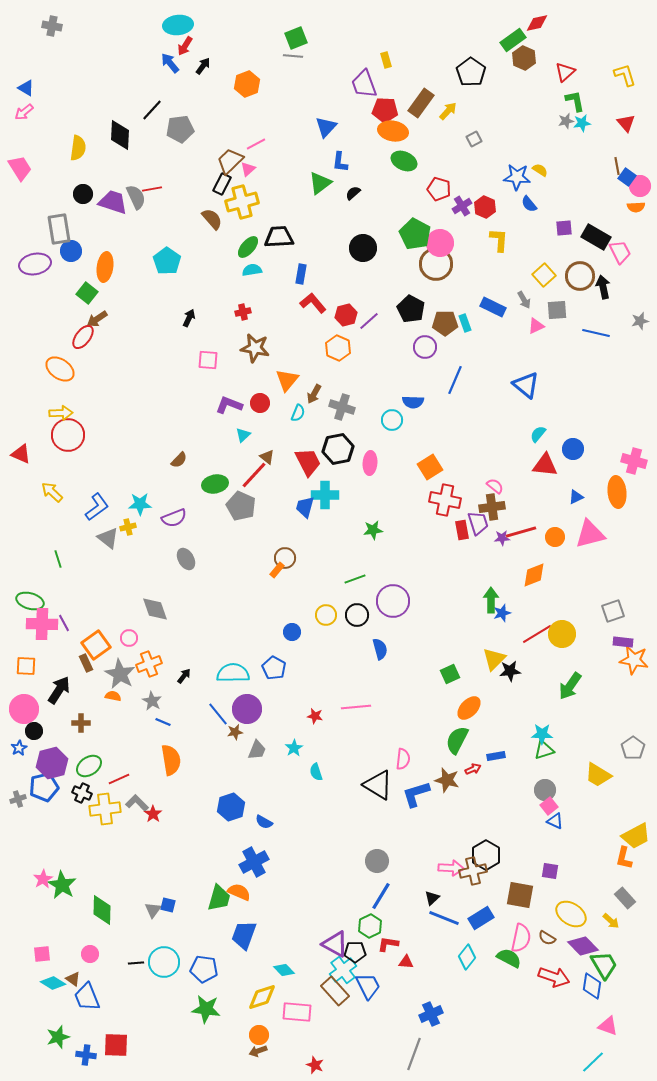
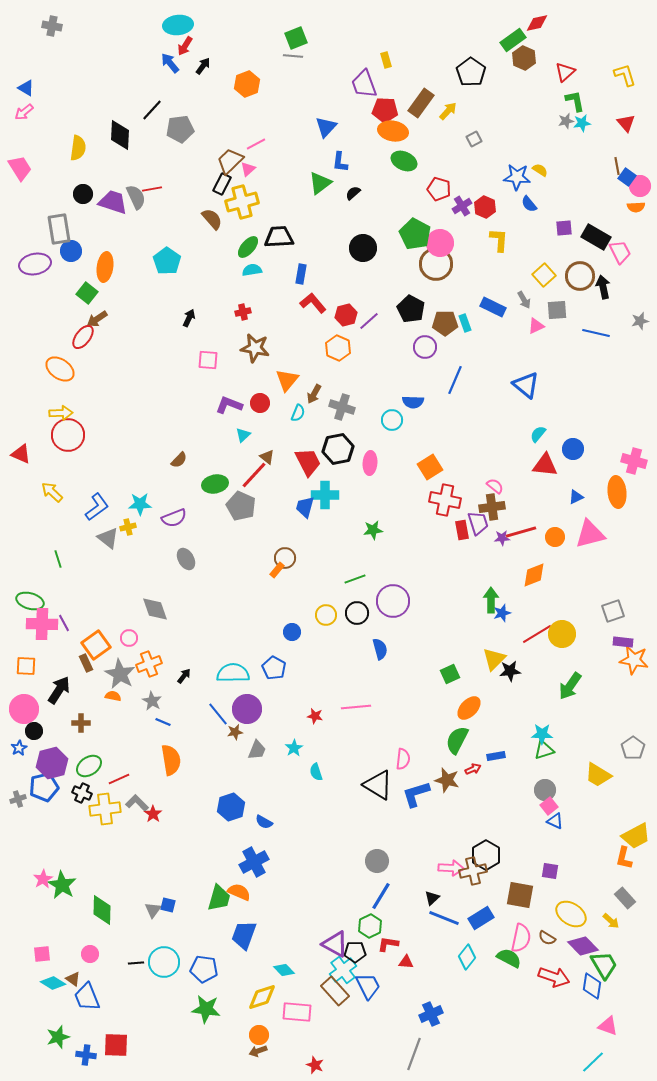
black circle at (357, 615): moved 2 px up
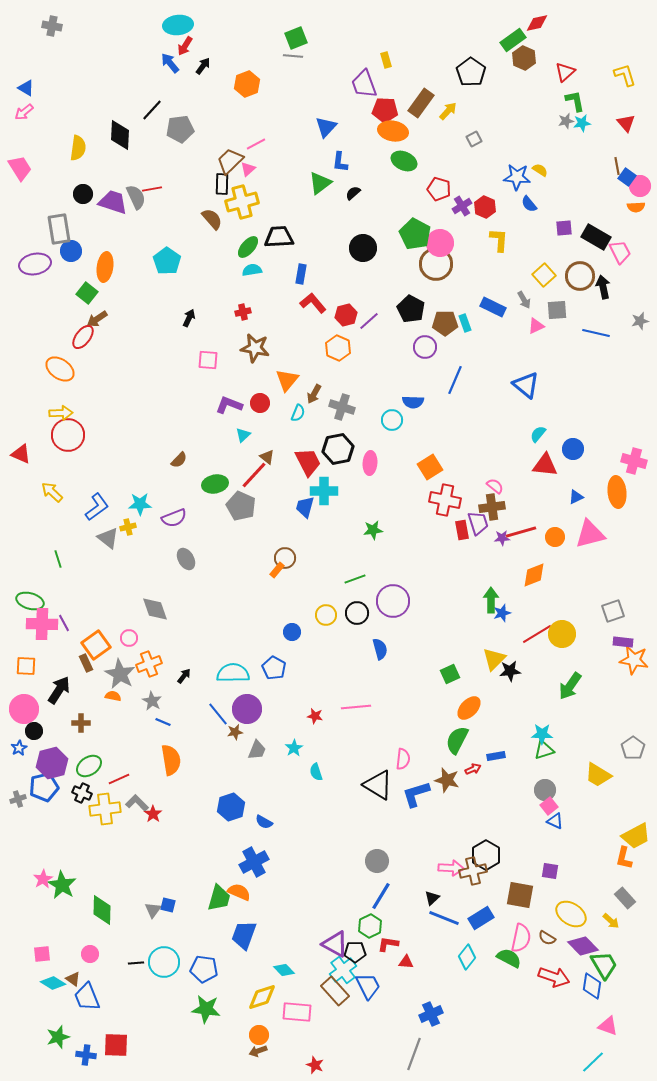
black rectangle at (222, 184): rotated 25 degrees counterclockwise
cyan cross at (325, 495): moved 1 px left, 4 px up
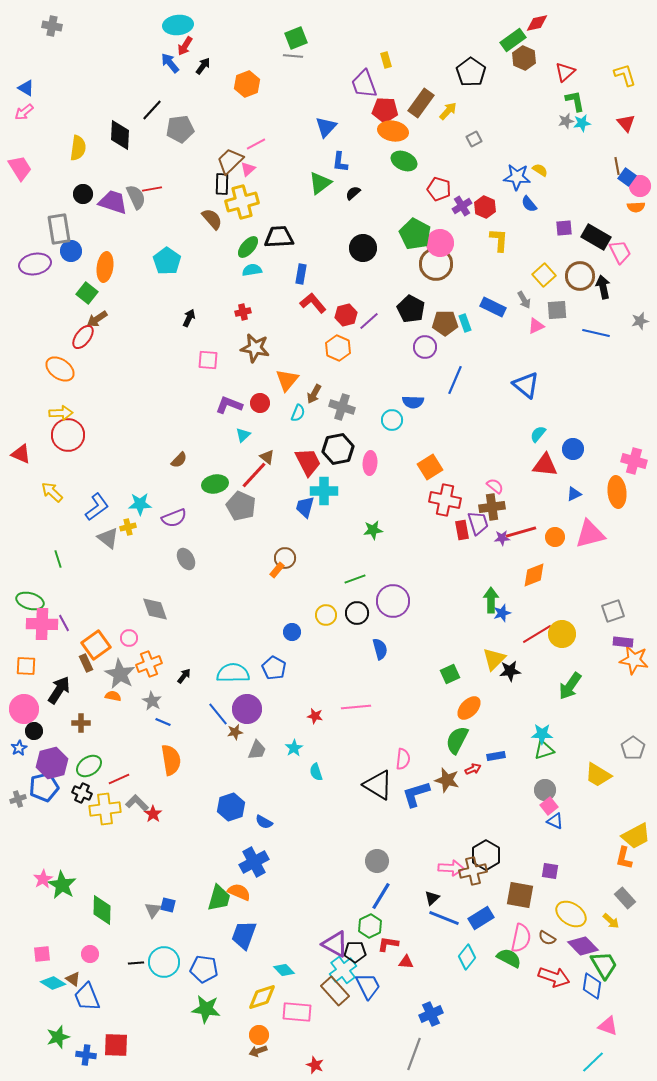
blue triangle at (576, 497): moved 2 px left, 3 px up
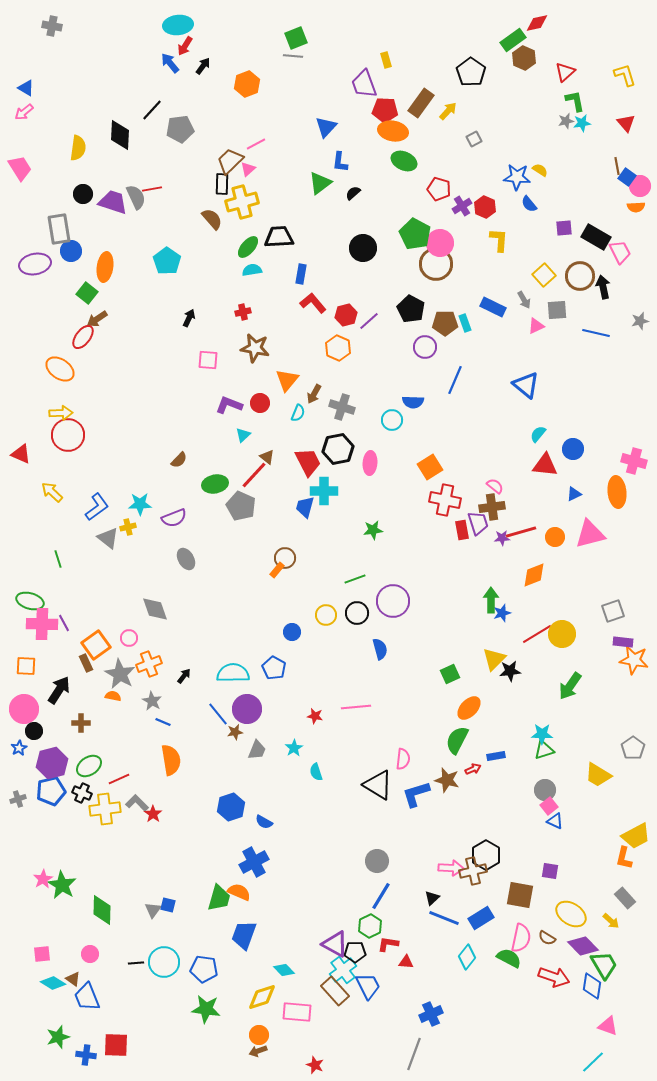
blue pentagon at (44, 787): moved 7 px right, 4 px down
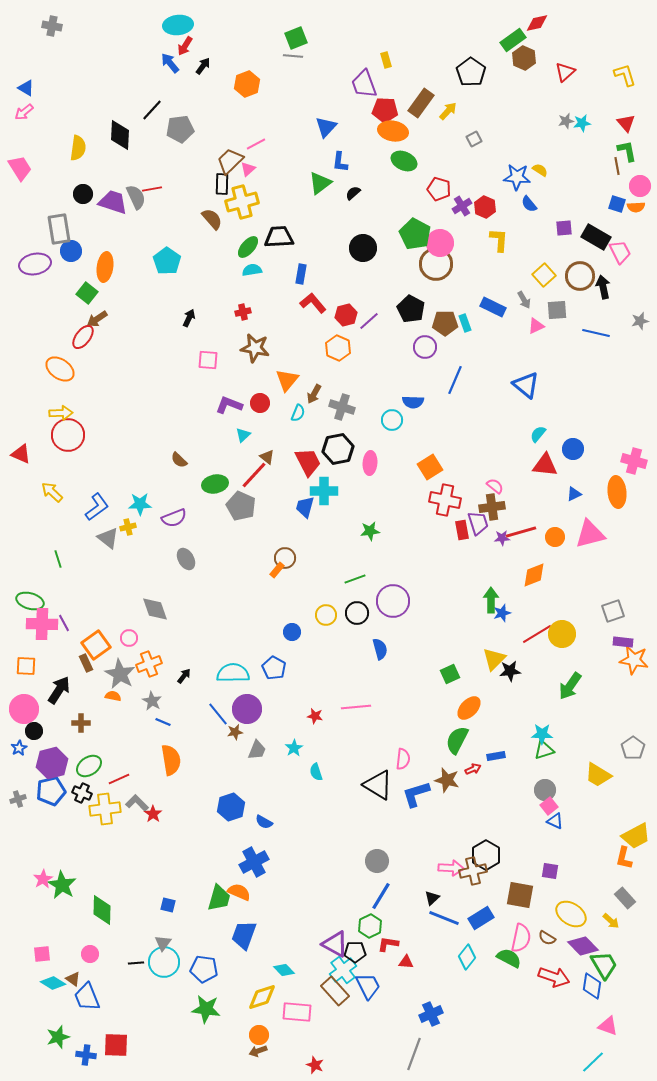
green L-shape at (575, 101): moved 52 px right, 50 px down
blue square at (627, 177): moved 10 px left, 27 px down; rotated 18 degrees counterclockwise
brown semicircle at (179, 460): rotated 90 degrees clockwise
green star at (373, 530): moved 3 px left, 1 px down
gray triangle at (153, 910): moved 10 px right, 33 px down
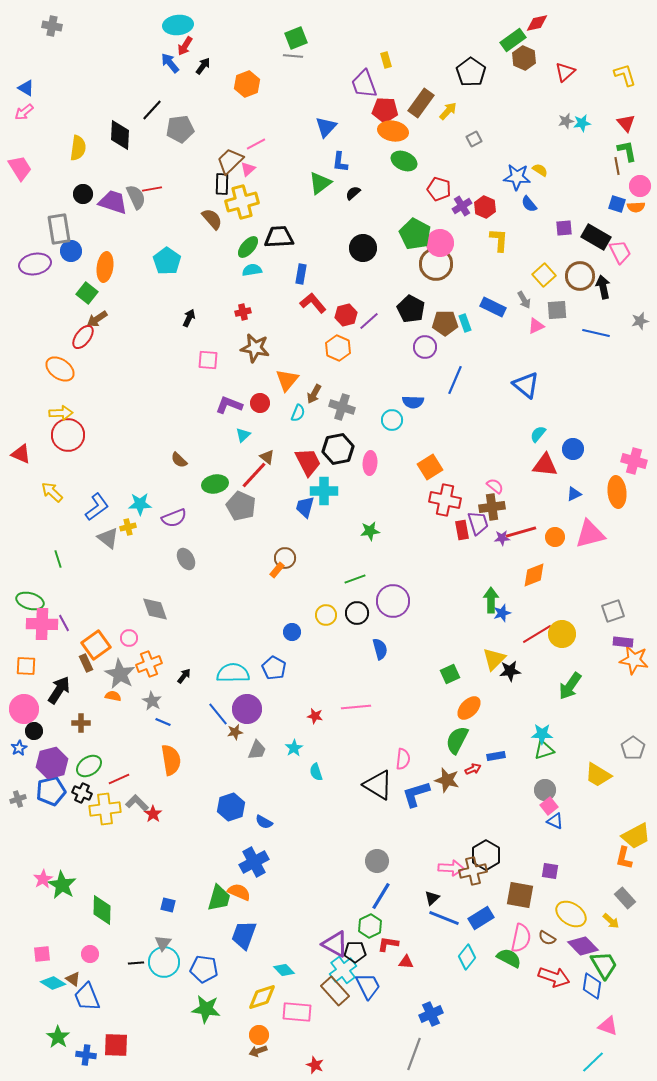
green star at (58, 1037): rotated 20 degrees counterclockwise
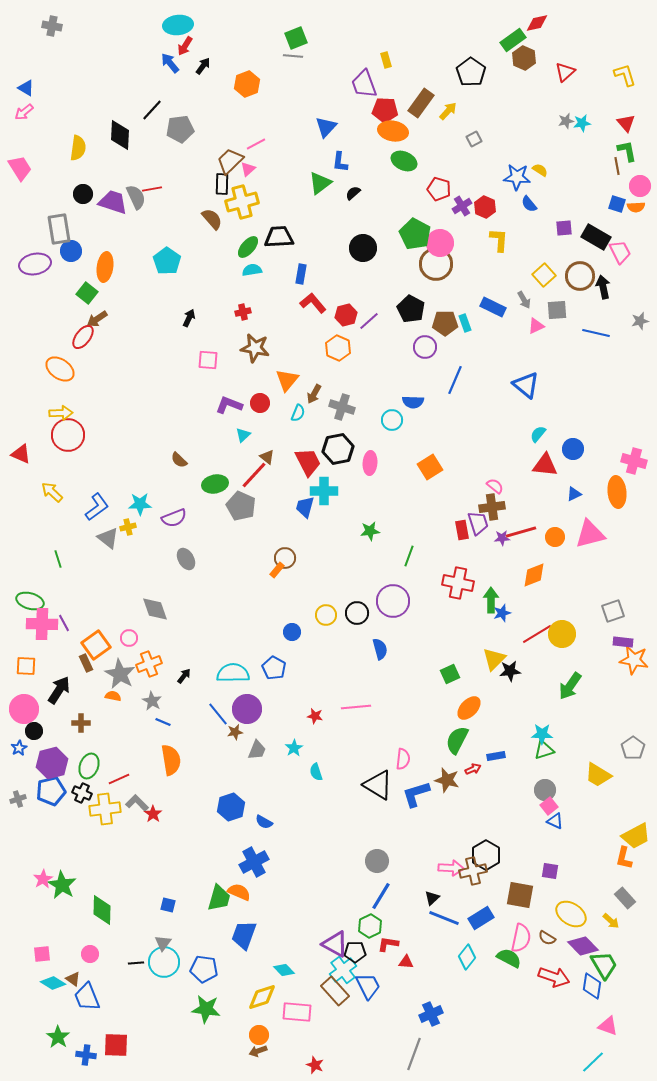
red cross at (445, 500): moved 13 px right, 83 px down
green line at (355, 579): moved 54 px right, 23 px up; rotated 50 degrees counterclockwise
green ellipse at (89, 766): rotated 35 degrees counterclockwise
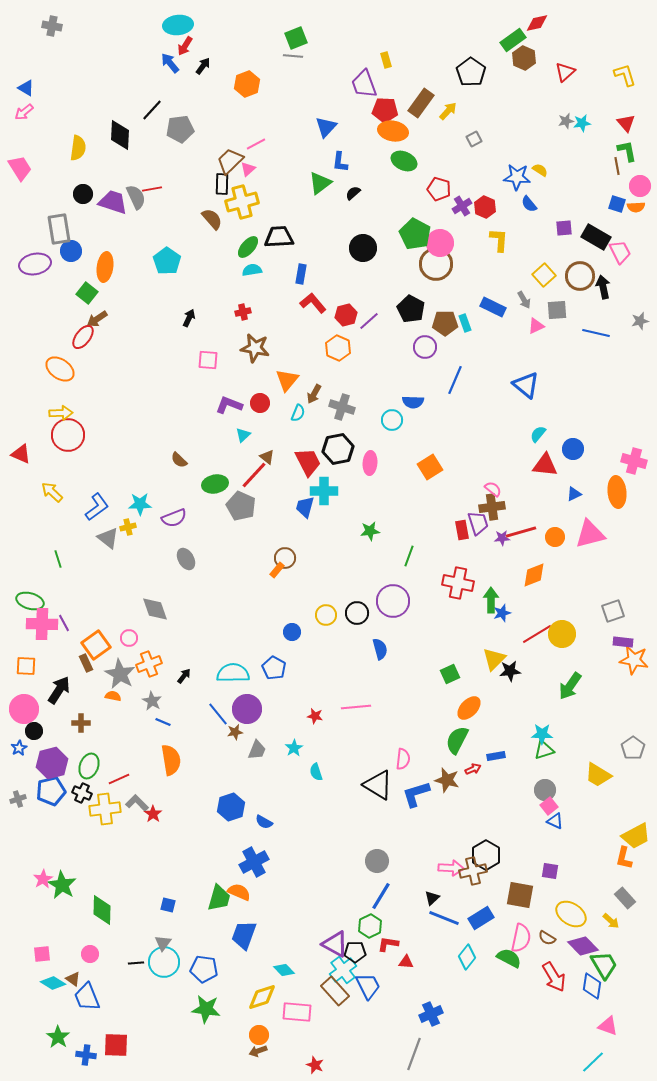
pink semicircle at (495, 486): moved 2 px left, 3 px down
red arrow at (554, 977): rotated 40 degrees clockwise
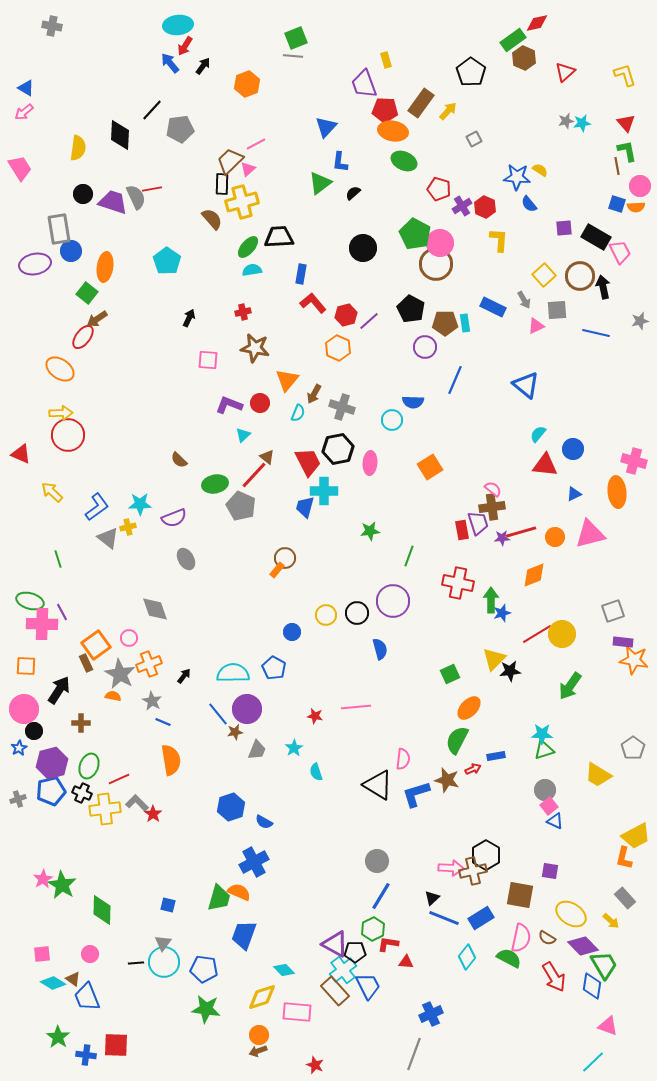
cyan rectangle at (465, 323): rotated 12 degrees clockwise
purple line at (64, 623): moved 2 px left, 11 px up
green hexagon at (370, 926): moved 3 px right, 3 px down
